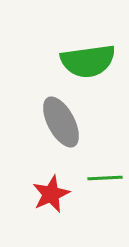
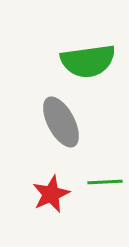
green line: moved 4 px down
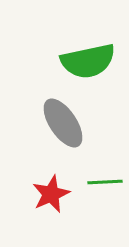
green semicircle: rotated 4 degrees counterclockwise
gray ellipse: moved 2 px right, 1 px down; rotated 6 degrees counterclockwise
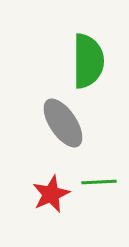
green semicircle: rotated 78 degrees counterclockwise
green line: moved 6 px left
